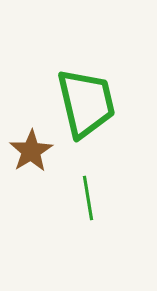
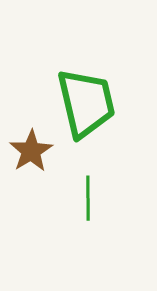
green line: rotated 9 degrees clockwise
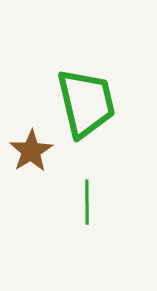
green line: moved 1 px left, 4 px down
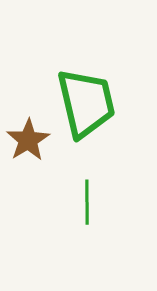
brown star: moved 3 px left, 11 px up
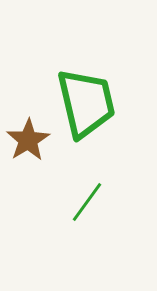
green line: rotated 36 degrees clockwise
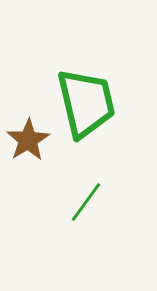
green line: moved 1 px left
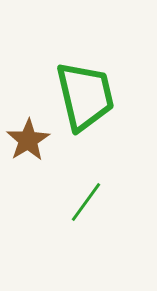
green trapezoid: moved 1 px left, 7 px up
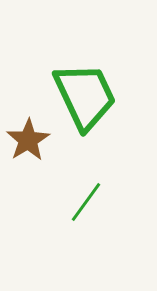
green trapezoid: rotated 12 degrees counterclockwise
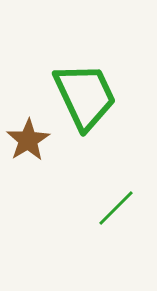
green line: moved 30 px right, 6 px down; rotated 9 degrees clockwise
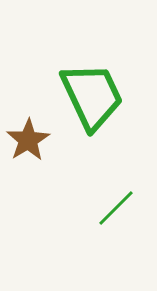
green trapezoid: moved 7 px right
